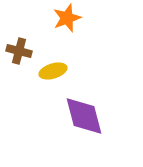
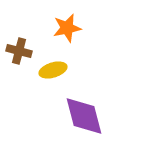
orange star: moved 10 px down; rotated 8 degrees clockwise
yellow ellipse: moved 1 px up
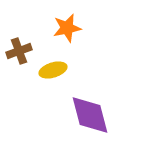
brown cross: rotated 35 degrees counterclockwise
purple diamond: moved 6 px right, 1 px up
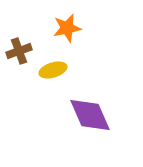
purple diamond: rotated 9 degrees counterclockwise
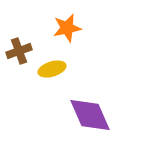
yellow ellipse: moved 1 px left, 1 px up
